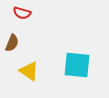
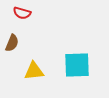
cyan square: rotated 8 degrees counterclockwise
yellow triangle: moved 5 px right; rotated 40 degrees counterclockwise
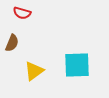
yellow triangle: rotated 30 degrees counterclockwise
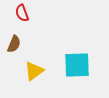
red semicircle: rotated 54 degrees clockwise
brown semicircle: moved 2 px right, 1 px down
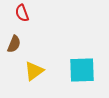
cyan square: moved 5 px right, 5 px down
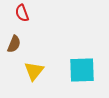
yellow triangle: rotated 15 degrees counterclockwise
